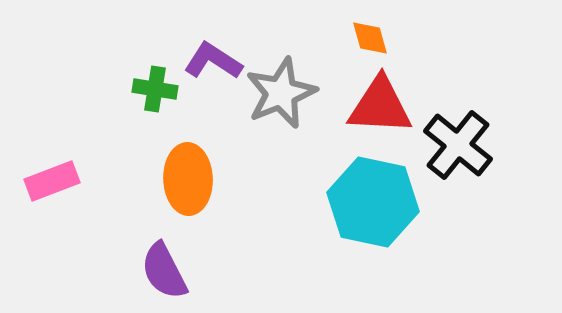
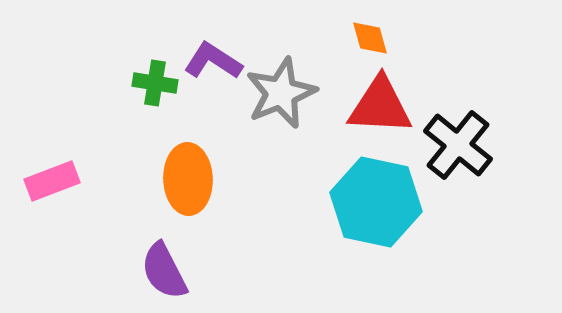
green cross: moved 6 px up
cyan hexagon: moved 3 px right
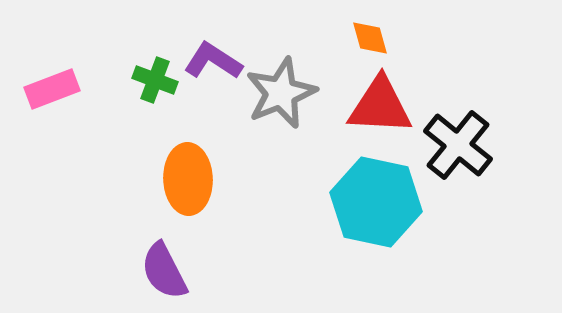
green cross: moved 3 px up; rotated 12 degrees clockwise
pink rectangle: moved 92 px up
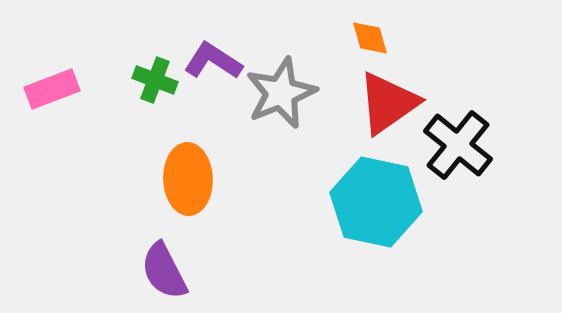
red triangle: moved 8 px right, 3 px up; rotated 38 degrees counterclockwise
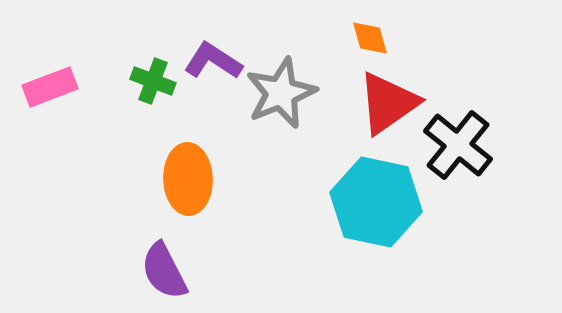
green cross: moved 2 px left, 1 px down
pink rectangle: moved 2 px left, 2 px up
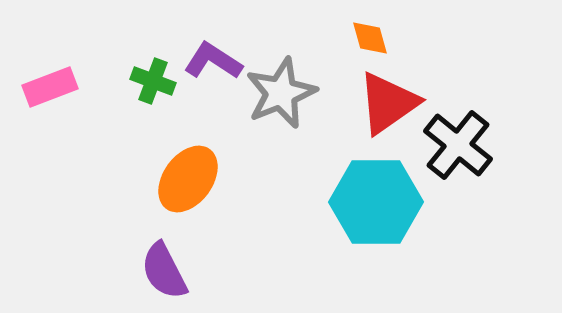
orange ellipse: rotated 38 degrees clockwise
cyan hexagon: rotated 12 degrees counterclockwise
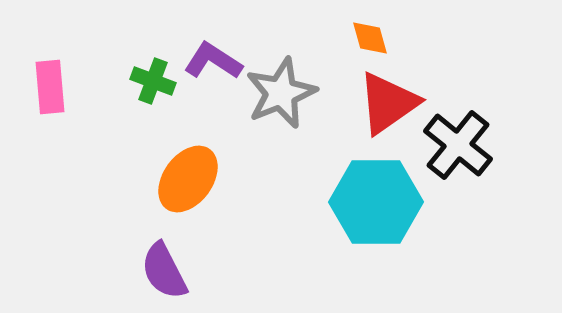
pink rectangle: rotated 74 degrees counterclockwise
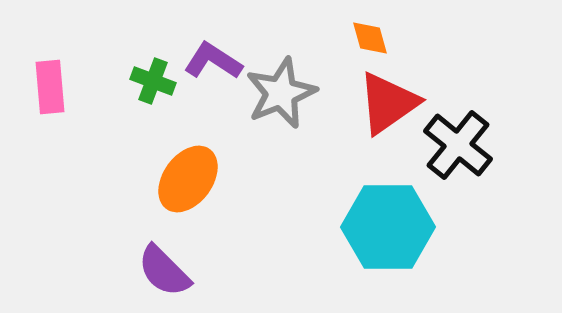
cyan hexagon: moved 12 px right, 25 px down
purple semicircle: rotated 18 degrees counterclockwise
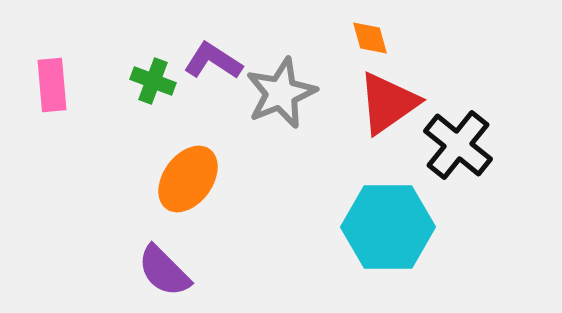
pink rectangle: moved 2 px right, 2 px up
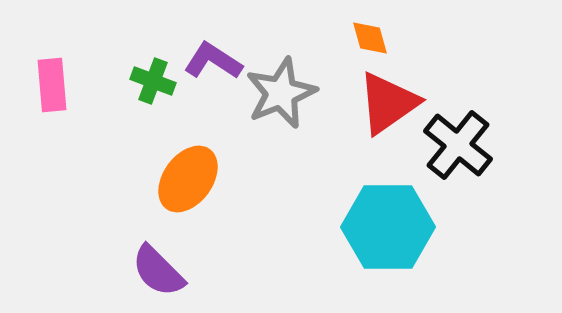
purple semicircle: moved 6 px left
